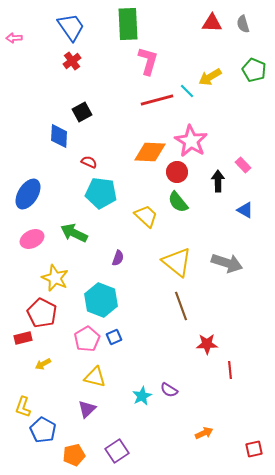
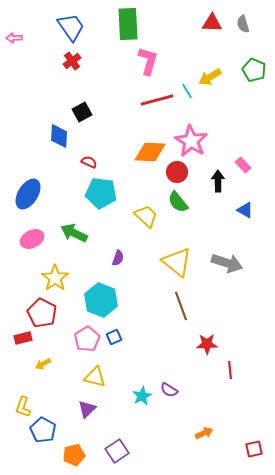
cyan line at (187, 91): rotated 14 degrees clockwise
yellow star at (55, 278): rotated 12 degrees clockwise
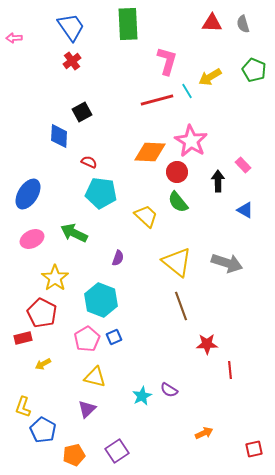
pink L-shape at (148, 61): moved 19 px right
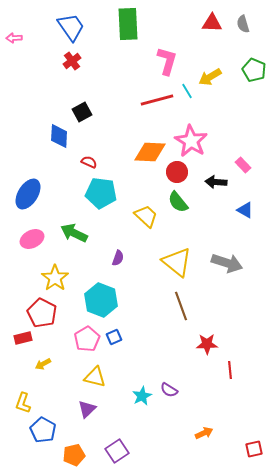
black arrow at (218, 181): moved 2 px left, 1 px down; rotated 85 degrees counterclockwise
yellow L-shape at (23, 407): moved 4 px up
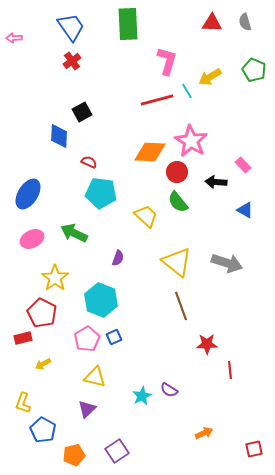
gray semicircle at (243, 24): moved 2 px right, 2 px up
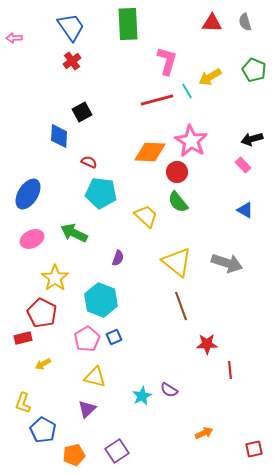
black arrow at (216, 182): moved 36 px right, 43 px up; rotated 20 degrees counterclockwise
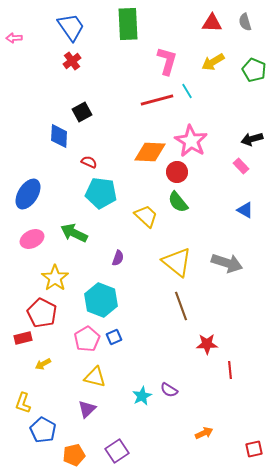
yellow arrow at (210, 77): moved 3 px right, 15 px up
pink rectangle at (243, 165): moved 2 px left, 1 px down
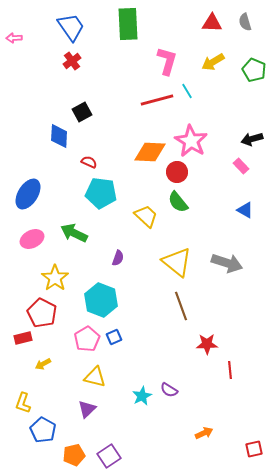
purple square at (117, 451): moved 8 px left, 5 px down
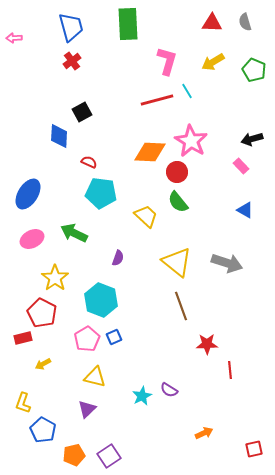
blue trapezoid at (71, 27): rotated 20 degrees clockwise
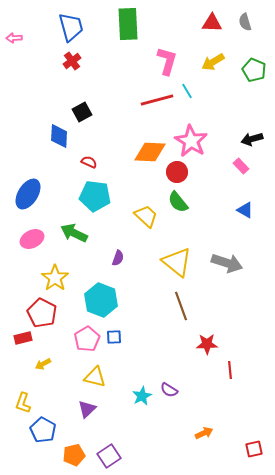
cyan pentagon at (101, 193): moved 6 px left, 3 px down
blue square at (114, 337): rotated 21 degrees clockwise
